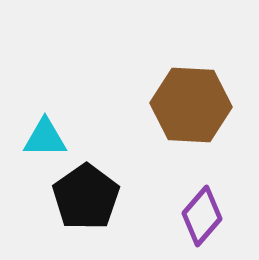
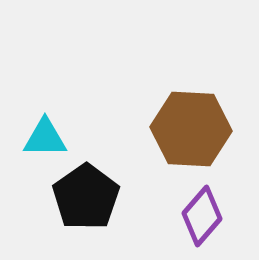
brown hexagon: moved 24 px down
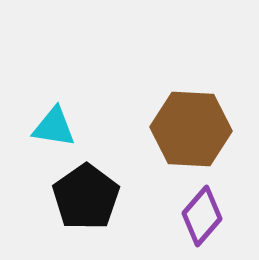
cyan triangle: moved 9 px right, 11 px up; rotated 9 degrees clockwise
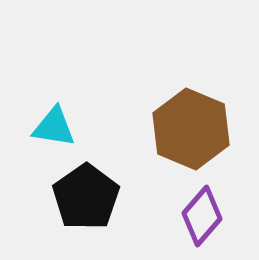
brown hexagon: rotated 20 degrees clockwise
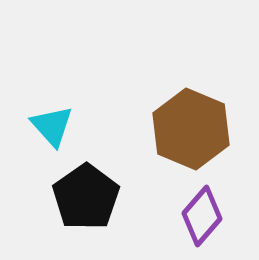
cyan triangle: moved 2 px left, 1 px up; rotated 39 degrees clockwise
